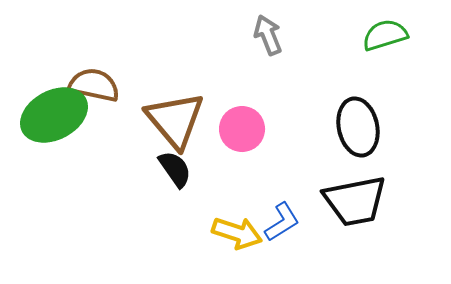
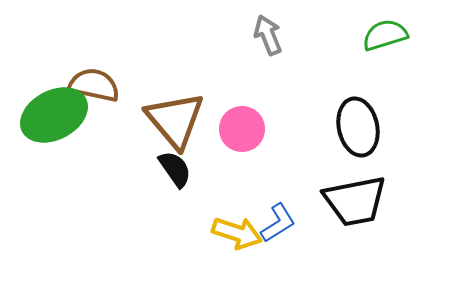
blue L-shape: moved 4 px left, 1 px down
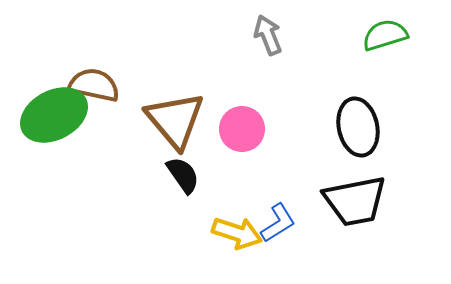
black semicircle: moved 8 px right, 6 px down
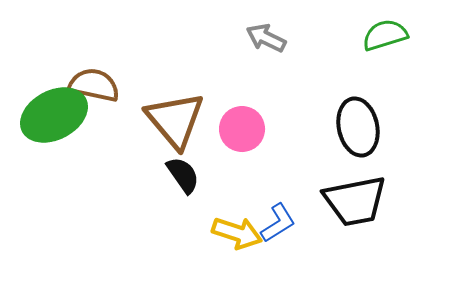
gray arrow: moved 2 px left, 3 px down; rotated 42 degrees counterclockwise
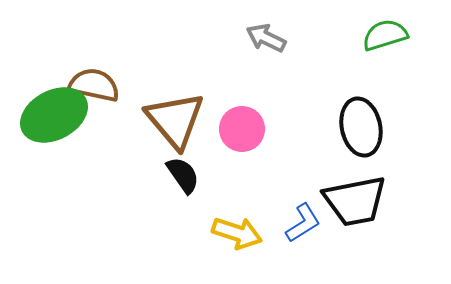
black ellipse: moved 3 px right
blue L-shape: moved 25 px right
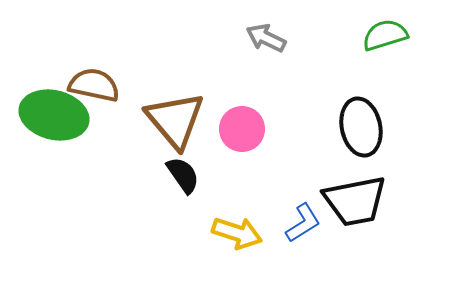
green ellipse: rotated 42 degrees clockwise
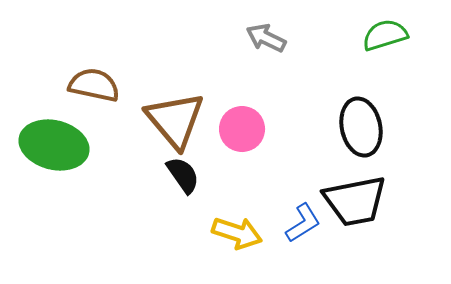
green ellipse: moved 30 px down
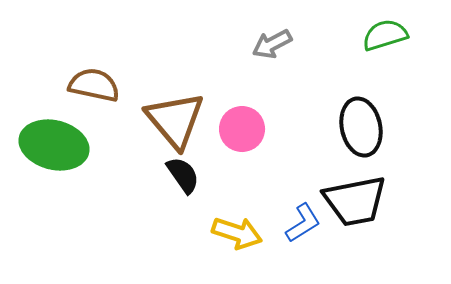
gray arrow: moved 6 px right, 6 px down; rotated 54 degrees counterclockwise
